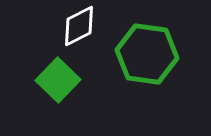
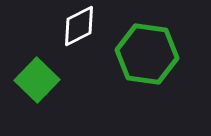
green square: moved 21 px left
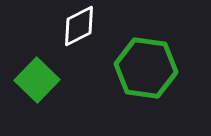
green hexagon: moved 1 px left, 14 px down
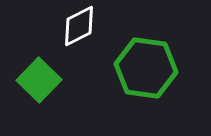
green square: moved 2 px right
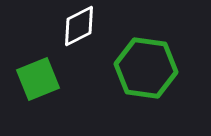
green square: moved 1 px left, 1 px up; rotated 24 degrees clockwise
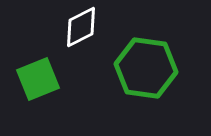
white diamond: moved 2 px right, 1 px down
